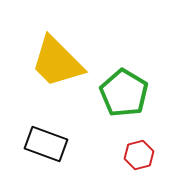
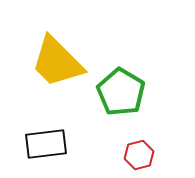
green pentagon: moved 3 px left, 1 px up
black rectangle: rotated 27 degrees counterclockwise
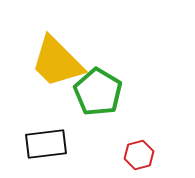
green pentagon: moved 23 px left
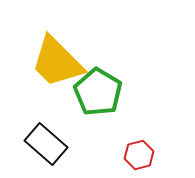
black rectangle: rotated 48 degrees clockwise
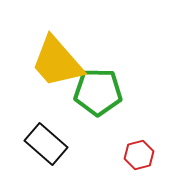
yellow trapezoid: rotated 4 degrees clockwise
green pentagon: rotated 30 degrees counterclockwise
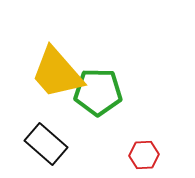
yellow trapezoid: moved 11 px down
red hexagon: moved 5 px right; rotated 12 degrees clockwise
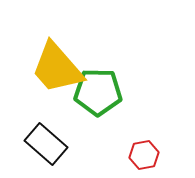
yellow trapezoid: moved 5 px up
red hexagon: rotated 8 degrees counterclockwise
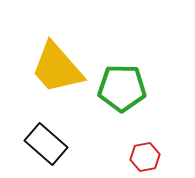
green pentagon: moved 24 px right, 4 px up
red hexagon: moved 1 px right, 2 px down
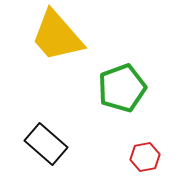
yellow trapezoid: moved 32 px up
green pentagon: rotated 21 degrees counterclockwise
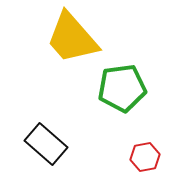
yellow trapezoid: moved 15 px right, 2 px down
green pentagon: rotated 12 degrees clockwise
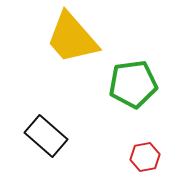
green pentagon: moved 11 px right, 4 px up
black rectangle: moved 8 px up
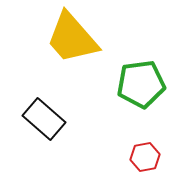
green pentagon: moved 8 px right
black rectangle: moved 2 px left, 17 px up
